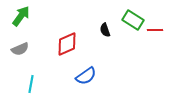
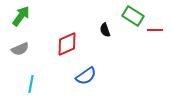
green rectangle: moved 4 px up
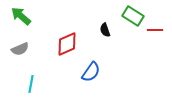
green arrow: rotated 85 degrees counterclockwise
blue semicircle: moved 5 px right, 4 px up; rotated 20 degrees counterclockwise
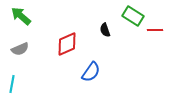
cyan line: moved 19 px left
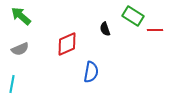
black semicircle: moved 1 px up
blue semicircle: rotated 25 degrees counterclockwise
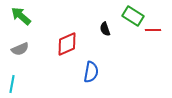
red line: moved 2 px left
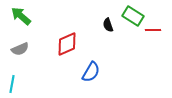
black semicircle: moved 3 px right, 4 px up
blue semicircle: rotated 20 degrees clockwise
